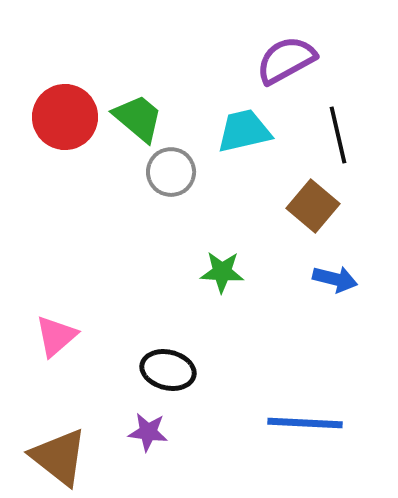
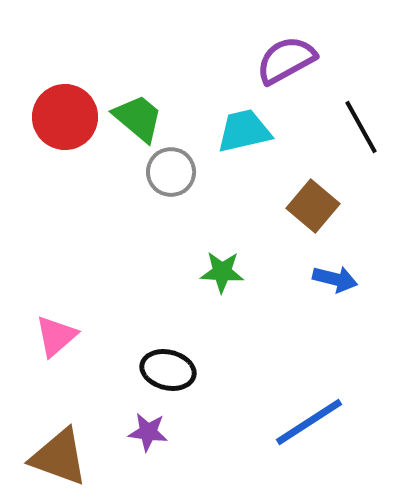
black line: moved 23 px right, 8 px up; rotated 16 degrees counterclockwise
blue line: moved 4 px right, 1 px up; rotated 36 degrees counterclockwise
brown triangle: rotated 18 degrees counterclockwise
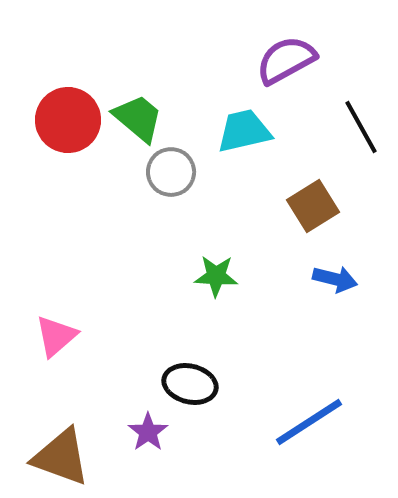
red circle: moved 3 px right, 3 px down
brown square: rotated 18 degrees clockwise
green star: moved 6 px left, 4 px down
black ellipse: moved 22 px right, 14 px down
purple star: rotated 30 degrees clockwise
brown triangle: moved 2 px right
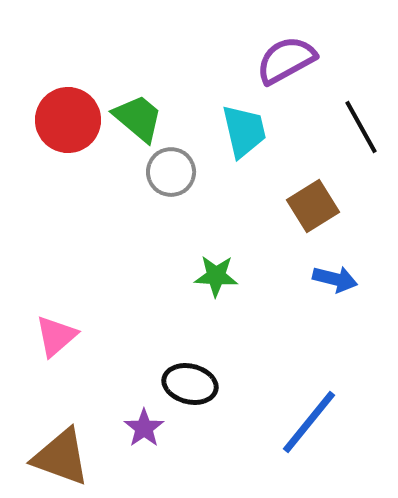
cyan trapezoid: rotated 90 degrees clockwise
blue line: rotated 18 degrees counterclockwise
purple star: moved 4 px left, 4 px up
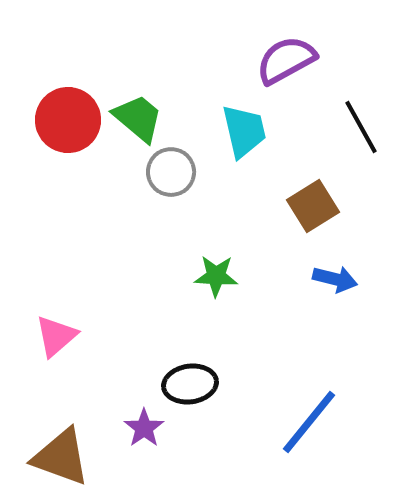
black ellipse: rotated 22 degrees counterclockwise
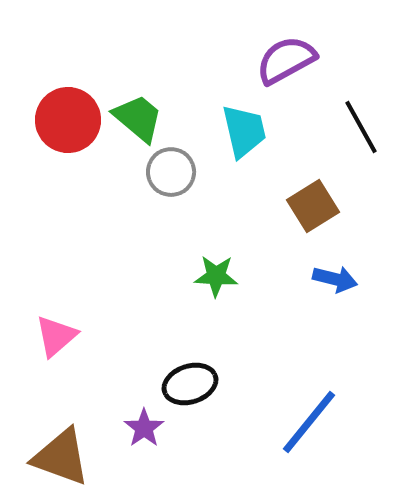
black ellipse: rotated 10 degrees counterclockwise
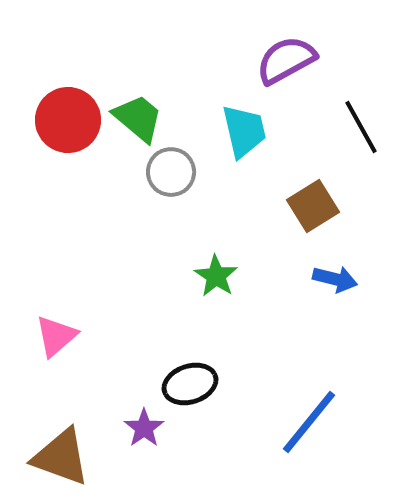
green star: rotated 30 degrees clockwise
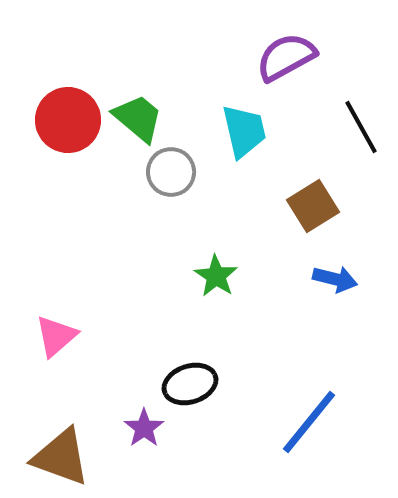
purple semicircle: moved 3 px up
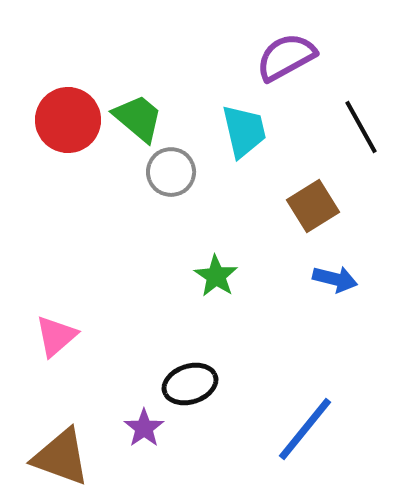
blue line: moved 4 px left, 7 px down
